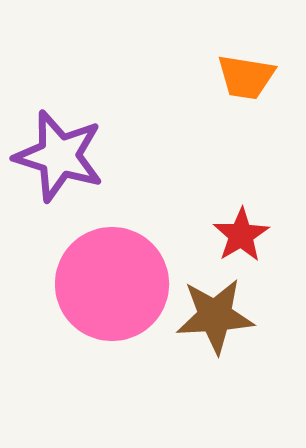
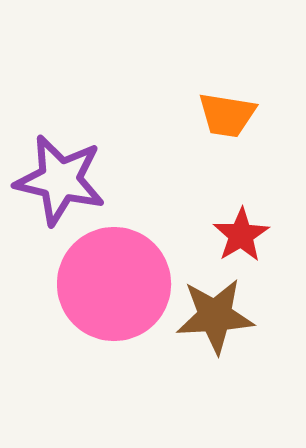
orange trapezoid: moved 19 px left, 38 px down
purple star: moved 1 px right, 24 px down; rotated 4 degrees counterclockwise
pink circle: moved 2 px right
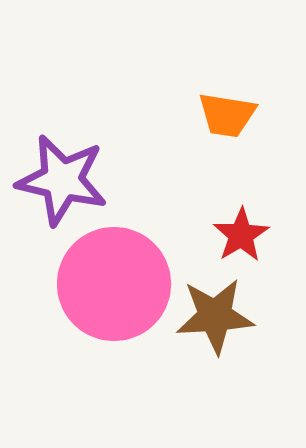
purple star: moved 2 px right
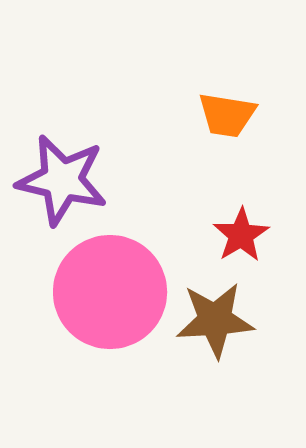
pink circle: moved 4 px left, 8 px down
brown star: moved 4 px down
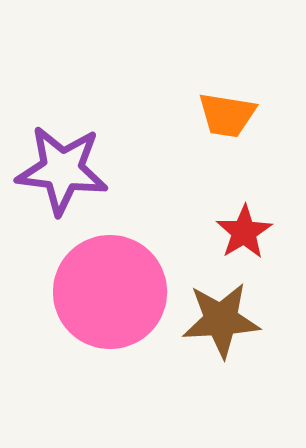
purple star: moved 10 px up; rotated 6 degrees counterclockwise
red star: moved 3 px right, 3 px up
brown star: moved 6 px right
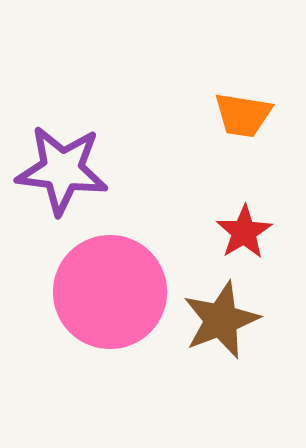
orange trapezoid: moved 16 px right
brown star: rotated 18 degrees counterclockwise
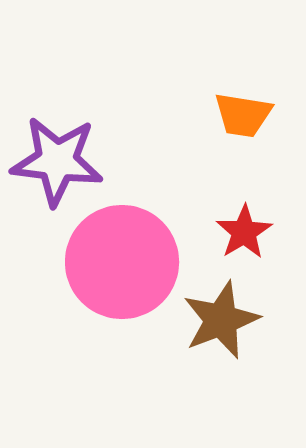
purple star: moved 5 px left, 9 px up
pink circle: moved 12 px right, 30 px up
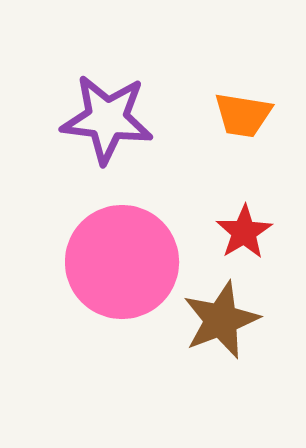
purple star: moved 50 px right, 42 px up
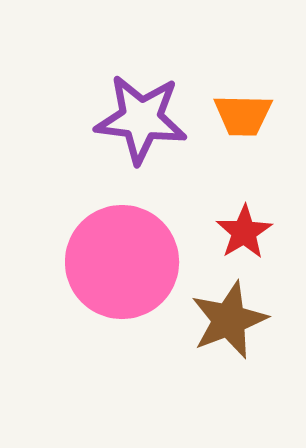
orange trapezoid: rotated 8 degrees counterclockwise
purple star: moved 34 px right
brown star: moved 8 px right
